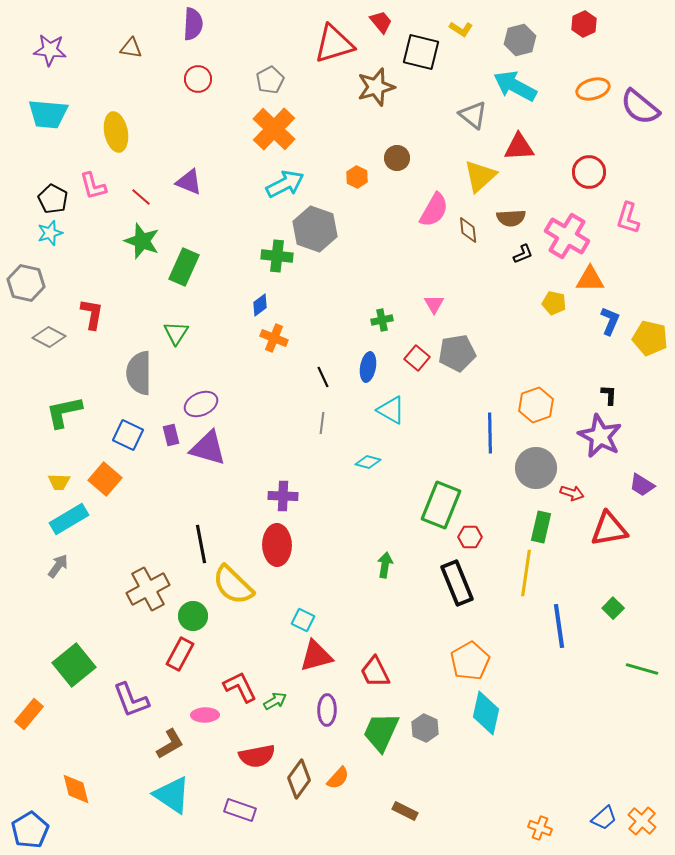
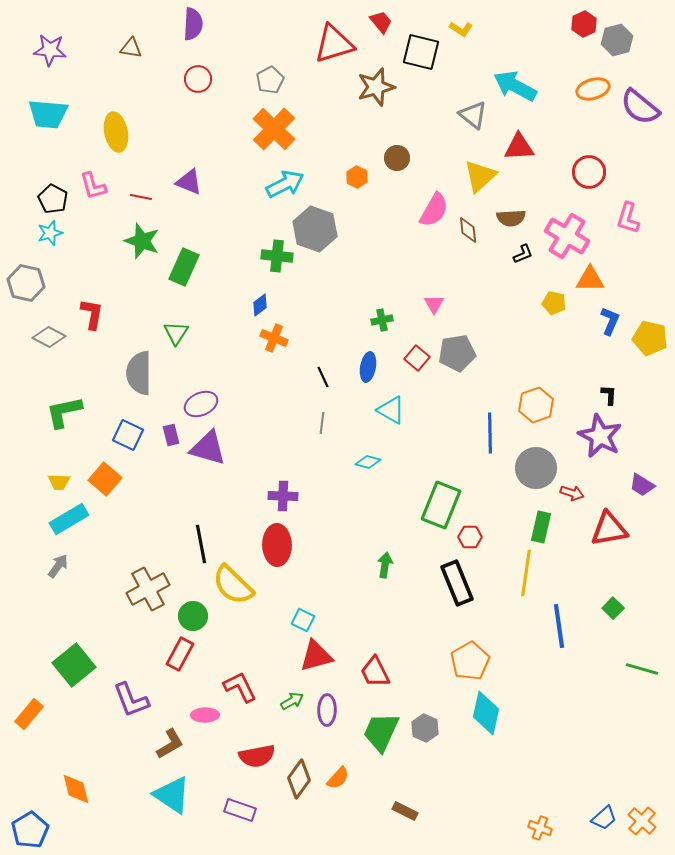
gray hexagon at (520, 40): moved 97 px right
red line at (141, 197): rotated 30 degrees counterclockwise
green arrow at (275, 701): moved 17 px right
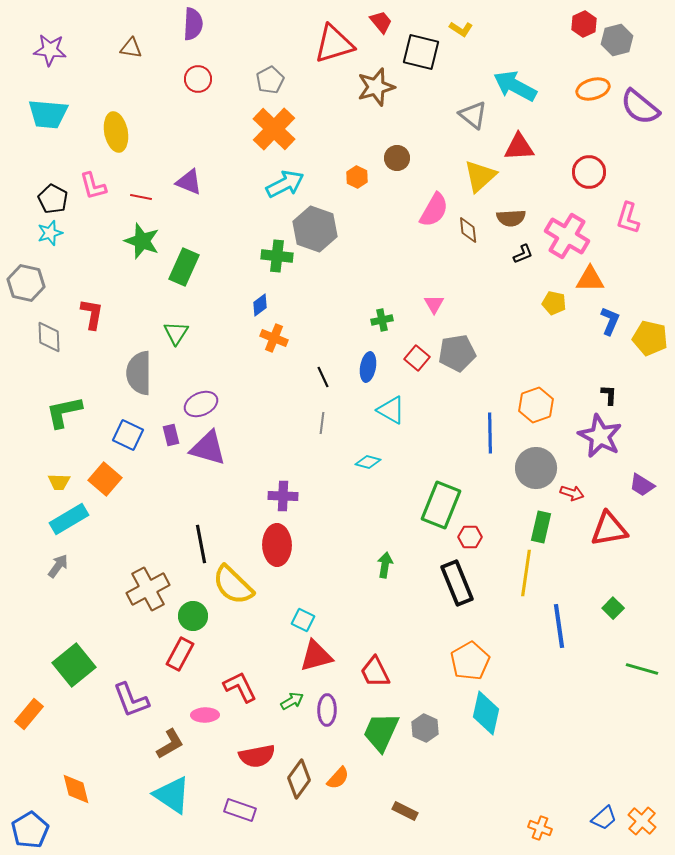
gray diamond at (49, 337): rotated 60 degrees clockwise
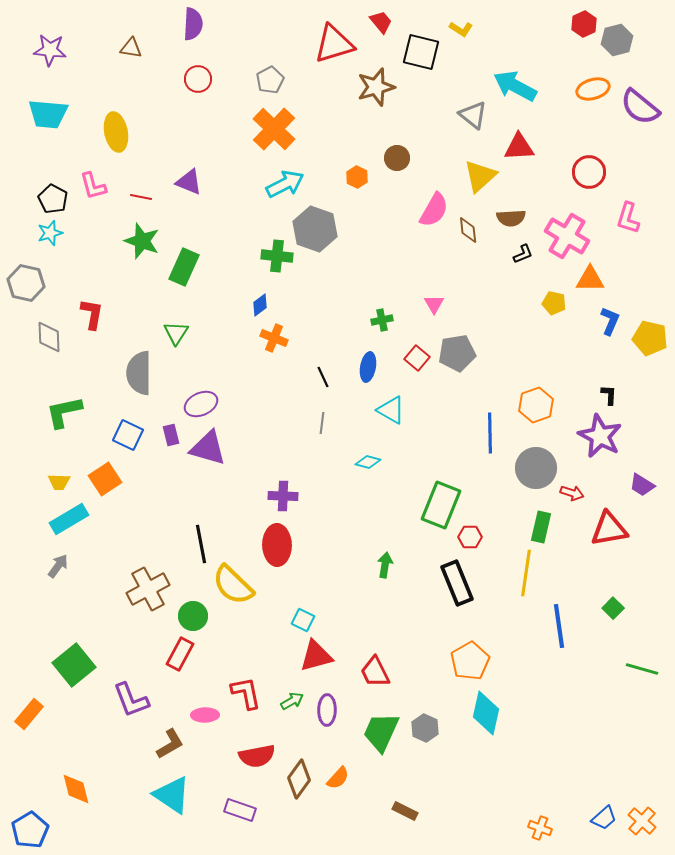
orange square at (105, 479): rotated 16 degrees clockwise
red L-shape at (240, 687): moved 6 px right, 6 px down; rotated 15 degrees clockwise
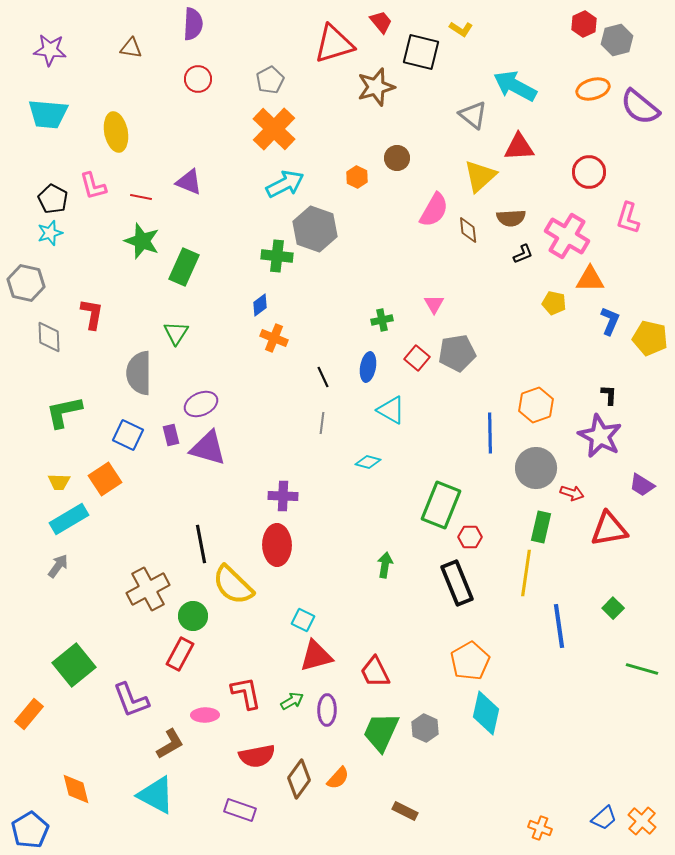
cyan triangle at (172, 795): moved 16 px left; rotated 6 degrees counterclockwise
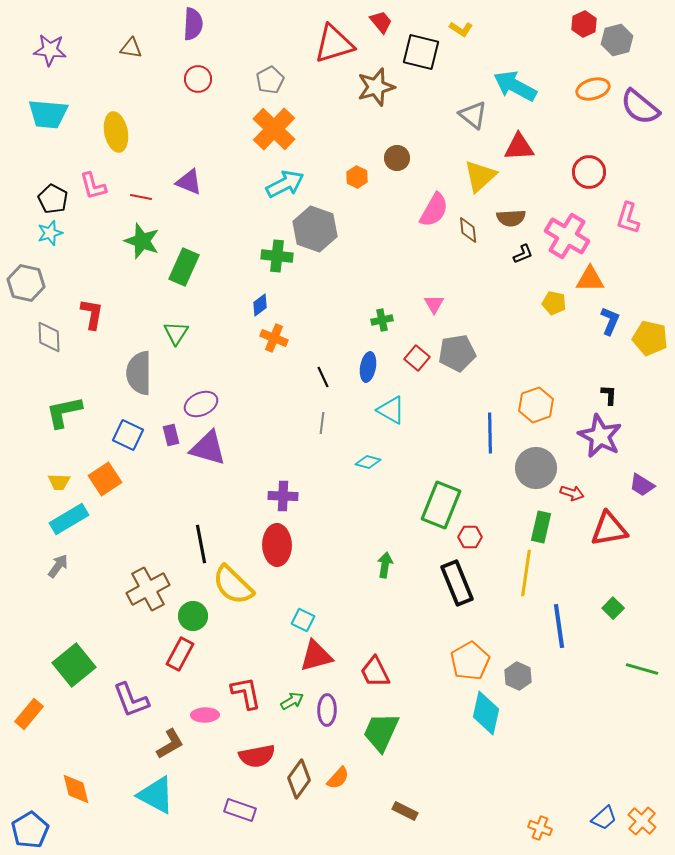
gray hexagon at (425, 728): moved 93 px right, 52 px up
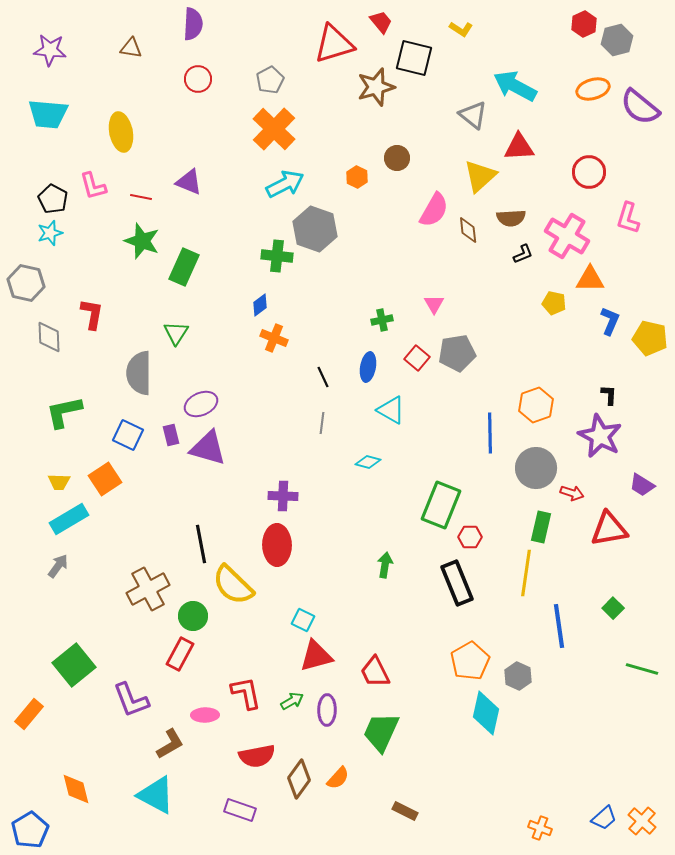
black square at (421, 52): moved 7 px left, 6 px down
yellow ellipse at (116, 132): moved 5 px right
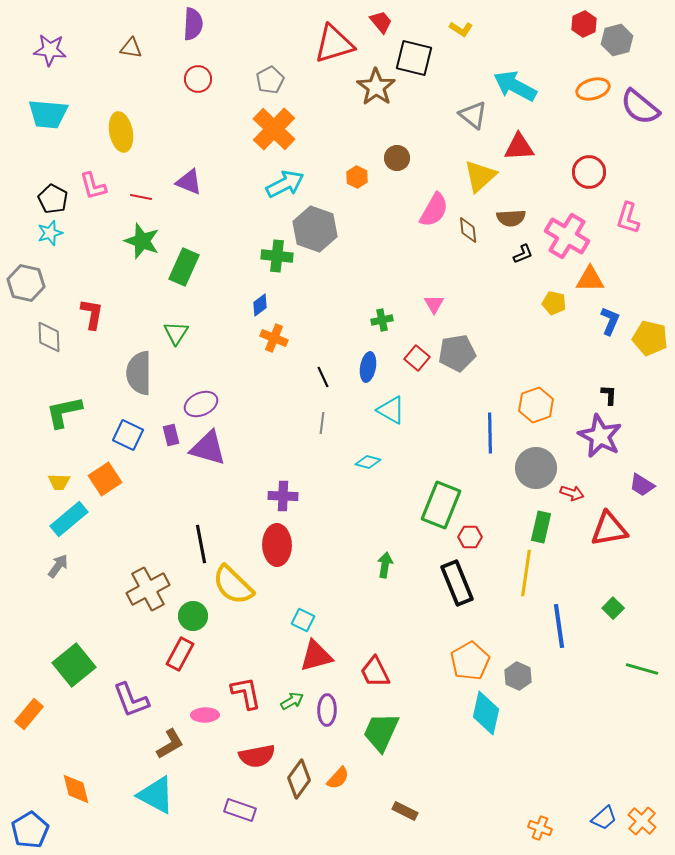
brown star at (376, 87): rotated 21 degrees counterclockwise
cyan rectangle at (69, 519): rotated 9 degrees counterclockwise
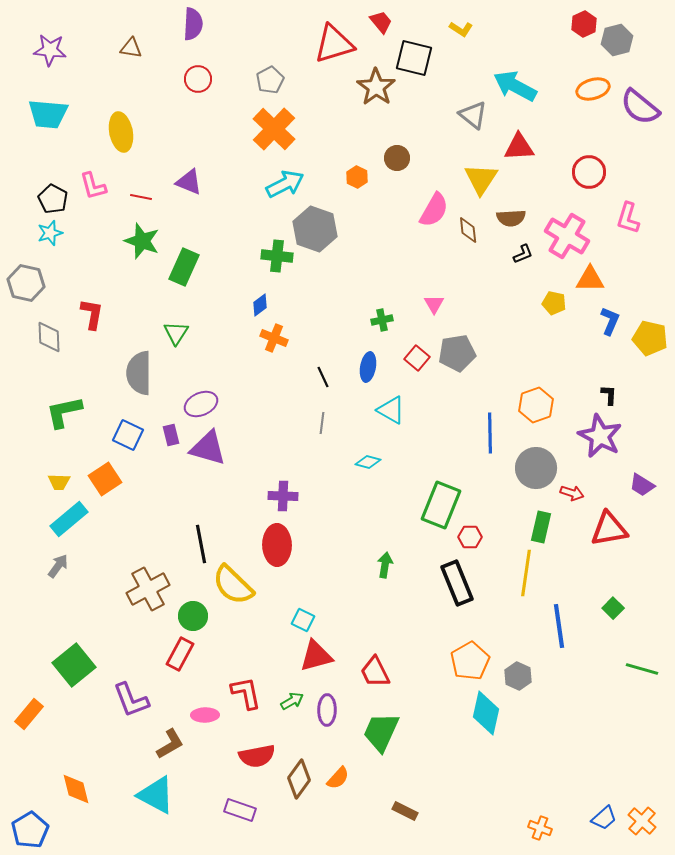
yellow triangle at (480, 176): moved 1 px right, 3 px down; rotated 15 degrees counterclockwise
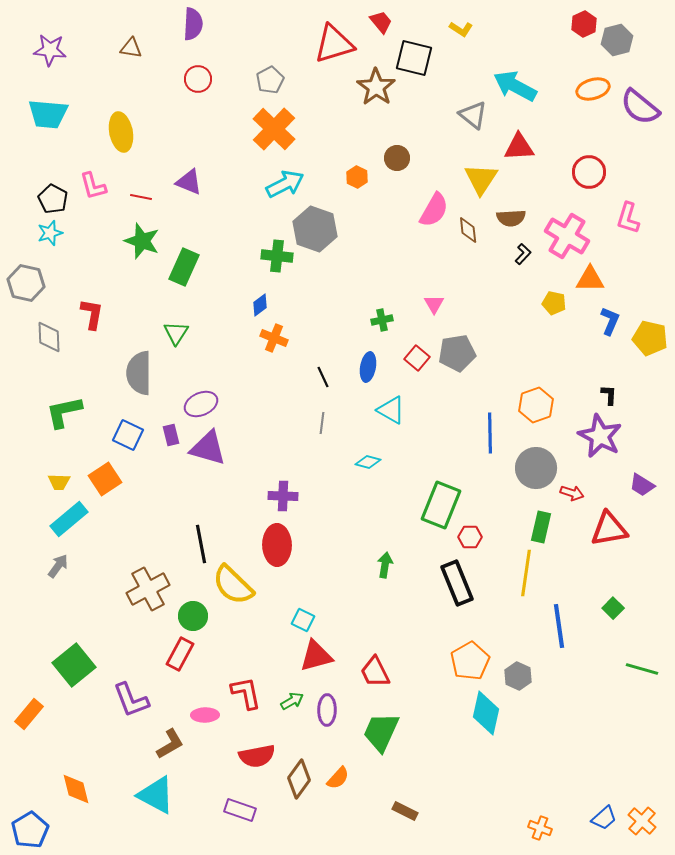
black L-shape at (523, 254): rotated 25 degrees counterclockwise
